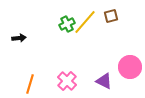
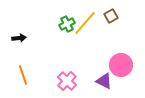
brown square: rotated 16 degrees counterclockwise
yellow line: moved 1 px down
pink circle: moved 9 px left, 2 px up
orange line: moved 7 px left, 9 px up; rotated 36 degrees counterclockwise
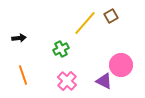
green cross: moved 6 px left, 25 px down
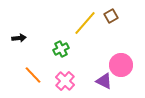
orange line: moved 10 px right; rotated 24 degrees counterclockwise
pink cross: moved 2 px left
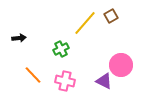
pink cross: rotated 30 degrees counterclockwise
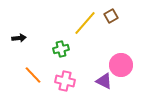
green cross: rotated 14 degrees clockwise
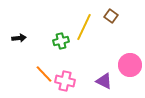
brown square: rotated 24 degrees counterclockwise
yellow line: moved 1 px left, 4 px down; rotated 16 degrees counterclockwise
green cross: moved 8 px up
pink circle: moved 9 px right
orange line: moved 11 px right, 1 px up
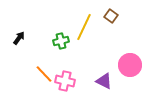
black arrow: rotated 48 degrees counterclockwise
